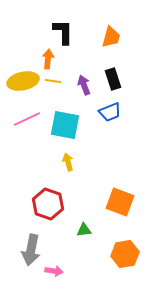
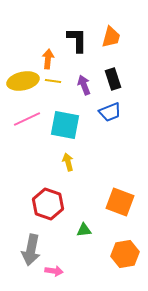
black L-shape: moved 14 px right, 8 px down
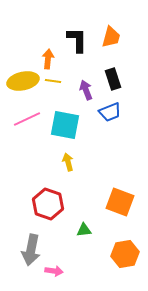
purple arrow: moved 2 px right, 5 px down
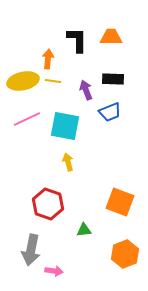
orange trapezoid: rotated 105 degrees counterclockwise
black rectangle: rotated 70 degrees counterclockwise
cyan square: moved 1 px down
orange hexagon: rotated 12 degrees counterclockwise
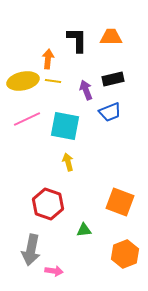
black rectangle: rotated 15 degrees counterclockwise
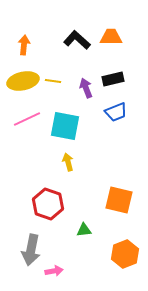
black L-shape: rotated 48 degrees counterclockwise
orange arrow: moved 24 px left, 14 px up
purple arrow: moved 2 px up
blue trapezoid: moved 6 px right
orange square: moved 1 px left, 2 px up; rotated 8 degrees counterclockwise
pink arrow: rotated 18 degrees counterclockwise
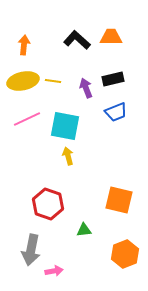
yellow arrow: moved 6 px up
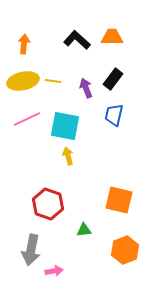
orange trapezoid: moved 1 px right
orange arrow: moved 1 px up
black rectangle: rotated 40 degrees counterclockwise
blue trapezoid: moved 2 px left, 3 px down; rotated 125 degrees clockwise
orange hexagon: moved 4 px up
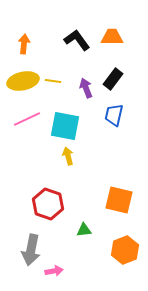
black L-shape: rotated 12 degrees clockwise
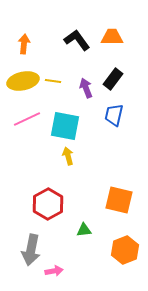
red hexagon: rotated 12 degrees clockwise
